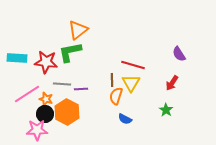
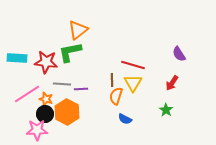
yellow triangle: moved 2 px right
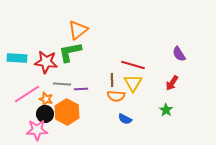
orange semicircle: rotated 102 degrees counterclockwise
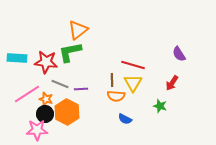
gray line: moved 2 px left; rotated 18 degrees clockwise
green star: moved 6 px left, 4 px up; rotated 16 degrees counterclockwise
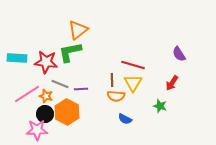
orange star: moved 3 px up
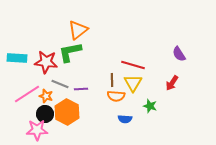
green star: moved 10 px left
blue semicircle: rotated 24 degrees counterclockwise
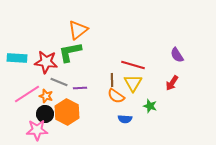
purple semicircle: moved 2 px left, 1 px down
gray line: moved 1 px left, 2 px up
purple line: moved 1 px left, 1 px up
orange semicircle: rotated 30 degrees clockwise
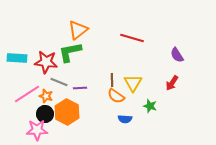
red line: moved 1 px left, 27 px up
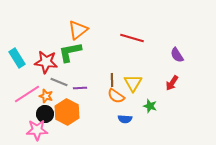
cyan rectangle: rotated 54 degrees clockwise
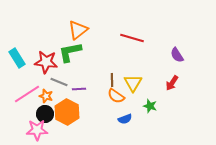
purple line: moved 1 px left, 1 px down
blue semicircle: rotated 24 degrees counterclockwise
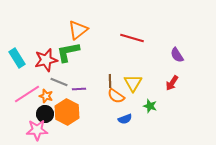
green L-shape: moved 2 px left
red star: moved 2 px up; rotated 20 degrees counterclockwise
brown line: moved 2 px left, 1 px down
